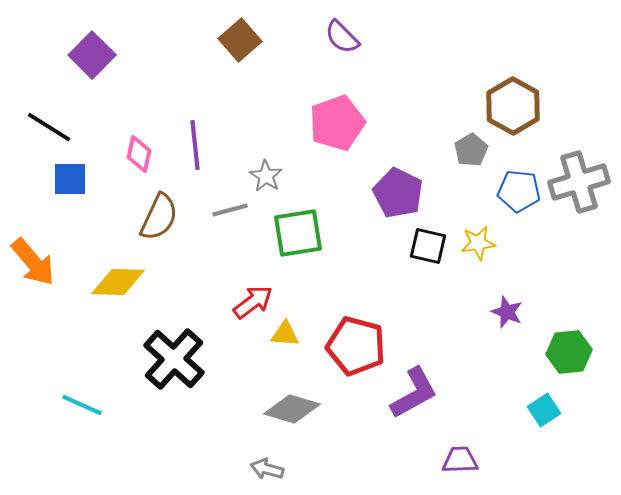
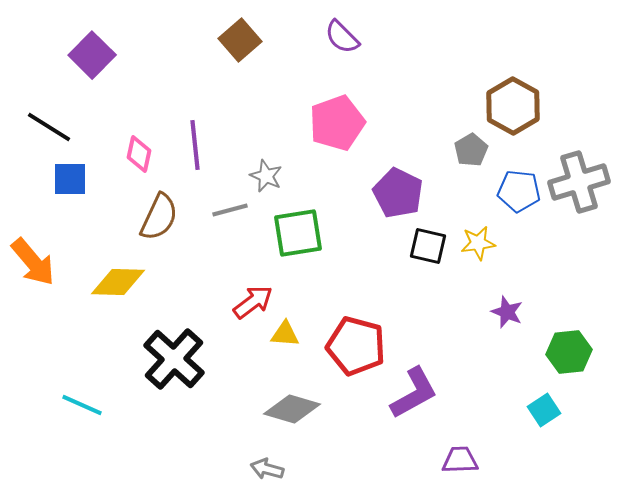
gray star: rotated 8 degrees counterclockwise
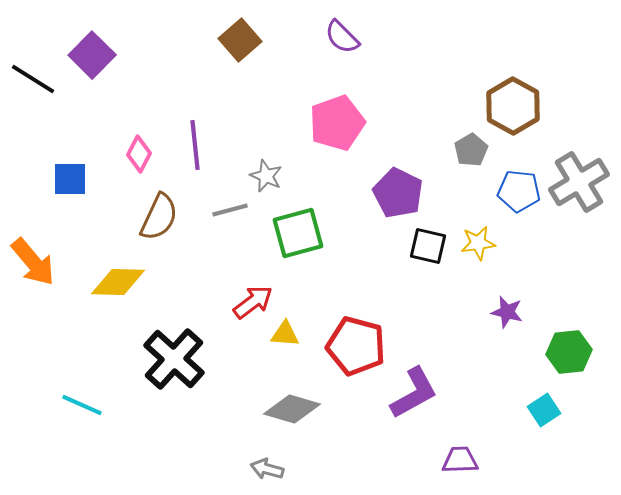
black line: moved 16 px left, 48 px up
pink diamond: rotated 15 degrees clockwise
gray cross: rotated 14 degrees counterclockwise
green square: rotated 6 degrees counterclockwise
purple star: rotated 8 degrees counterclockwise
